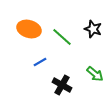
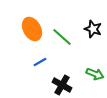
orange ellipse: moved 3 px right; rotated 45 degrees clockwise
green arrow: rotated 18 degrees counterclockwise
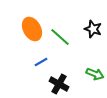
green line: moved 2 px left
blue line: moved 1 px right
black cross: moved 3 px left, 1 px up
